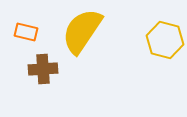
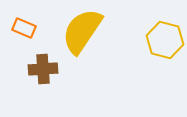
orange rectangle: moved 2 px left, 4 px up; rotated 10 degrees clockwise
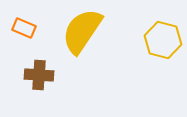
yellow hexagon: moved 2 px left
brown cross: moved 4 px left, 6 px down; rotated 8 degrees clockwise
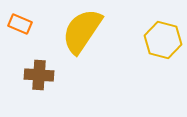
orange rectangle: moved 4 px left, 4 px up
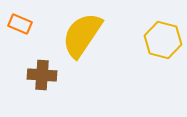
yellow semicircle: moved 4 px down
brown cross: moved 3 px right
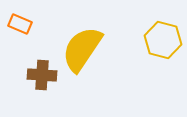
yellow semicircle: moved 14 px down
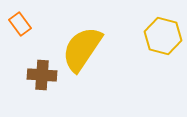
orange rectangle: rotated 30 degrees clockwise
yellow hexagon: moved 4 px up
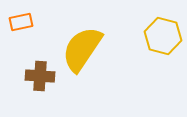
orange rectangle: moved 1 px right, 2 px up; rotated 65 degrees counterclockwise
brown cross: moved 2 px left, 1 px down
